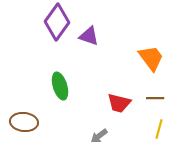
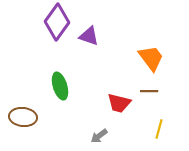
brown line: moved 6 px left, 7 px up
brown ellipse: moved 1 px left, 5 px up
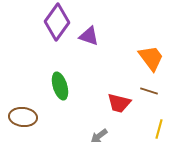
brown line: rotated 18 degrees clockwise
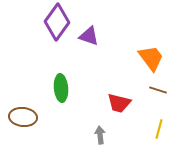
green ellipse: moved 1 px right, 2 px down; rotated 12 degrees clockwise
brown line: moved 9 px right, 1 px up
gray arrow: moved 1 px right, 1 px up; rotated 120 degrees clockwise
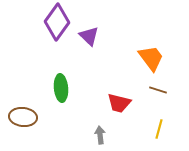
purple triangle: rotated 25 degrees clockwise
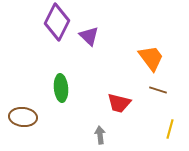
purple diamond: rotated 9 degrees counterclockwise
yellow line: moved 11 px right
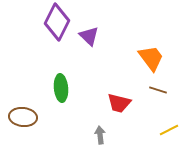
yellow line: moved 1 px left, 1 px down; rotated 48 degrees clockwise
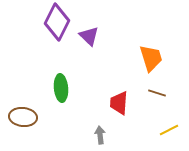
orange trapezoid: rotated 20 degrees clockwise
brown line: moved 1 px left, 3 px down
red trapezoid: rotated 80 degrees clockwise
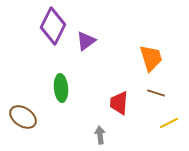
purple diamond: moved 4 px left, 4 px down
purple triangle: moved 3 px left, 5 px down; rotated 40 degrees clockwise
brown line: moved 1 px left
brown ellipse: rotated 28 degrees clockwise
yellow line: moved 7 px up
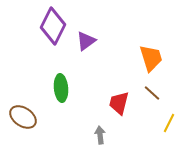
brown line: moved 4 px left; rotated 24 degrees clockwise
red trapezoid: rotated 10 degrees clockwise
yellow line: rotated 36 degrees counterclockwise
